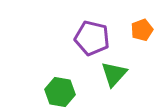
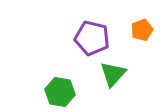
green triangle: moved 1 px left
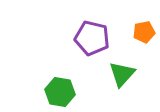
orange pentagon: moved 2 px right, 2 px down; rotated 10 degrees clockwise
green triangle: moved 9 px right
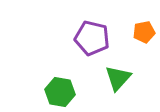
green triangle: moved 4 px left, 4 px down
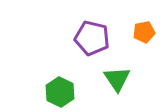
green triangle: moved 1 px left, 1 px down; rotated 16 degrees counterclockwise
green hexagon: rotated 16 degrees clockwise
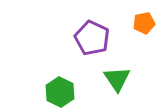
orange pentagon: moved 9 px up
purple pentagon: rotated 12 degrees clockwise
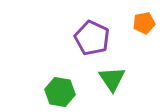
green triangle: moved 5 px left
green hexagon: rotated 16 degrees counterclockwise
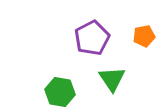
orange pentagon: moved 13 px down
purple pentagon: rotated 20 degrees clockwise
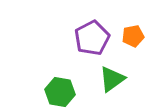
orange pentagon: moved 11 px left
green triangle: rotated 28 degrees clockwise
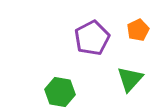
orange pentagon: moved 5 px right, 6 px up; rotated 15 degrees counterclockwise
green triangle: moved 18 px right; rotated 12 degrees counterclockwise
